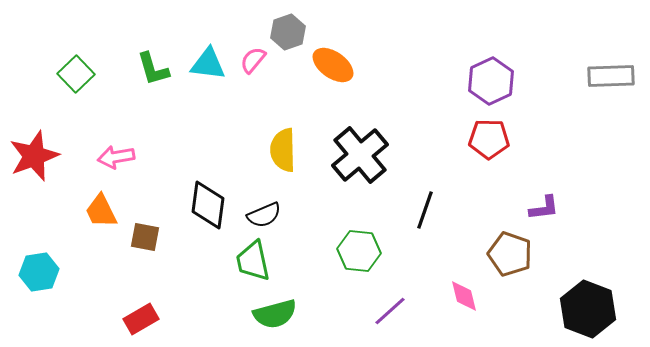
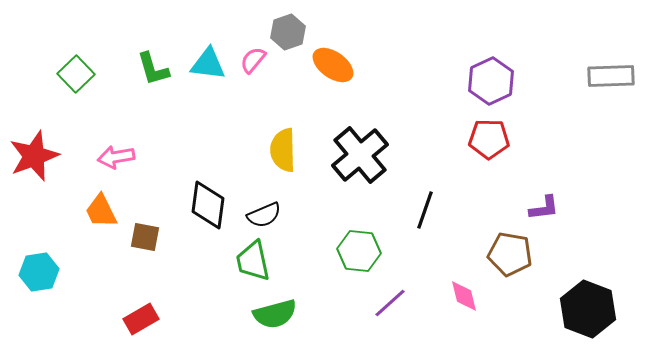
brown pentagon: rotated 9 degrees counterclockwise
purple line: moved 8 px up
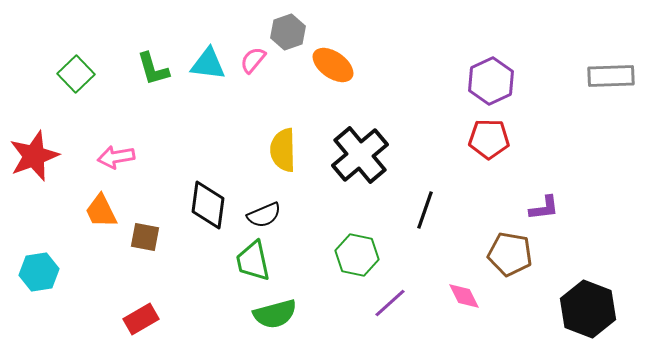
green hexagon: moved 2 px left, 4 px down; rotated 6 degrees clockwise
pink diamond: rotated 12 degrees counterclockwise
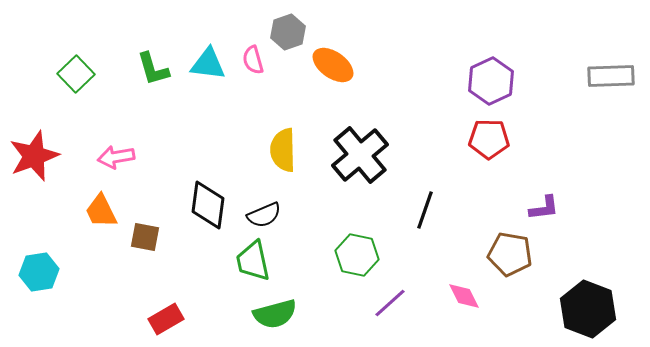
pink semicircle: rotated 56 degrees counterclockwise
red rectangle: moved 25 px right
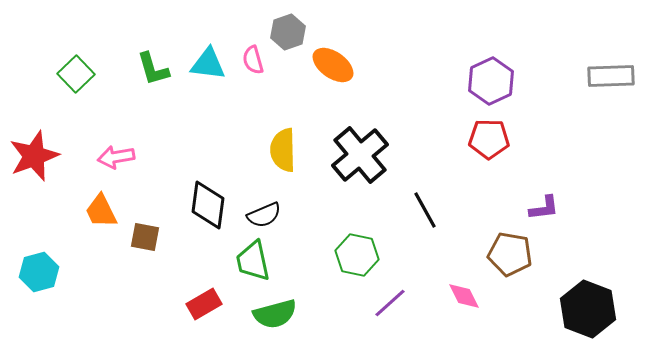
black line: rotated 48 degrees counterclockwise
cyan hexagon: rotated 6 degrees counterclockwise
red rectangle: moved 38 px right, 15 px up
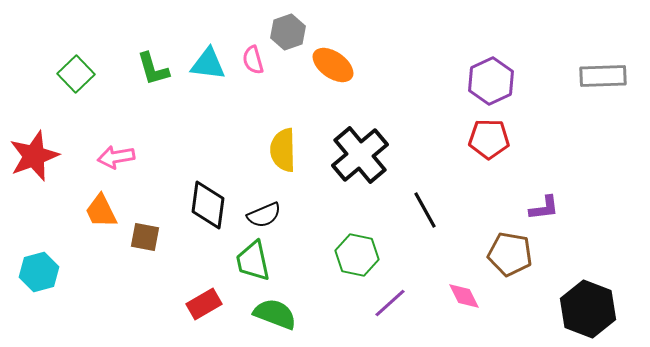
gray rectangle: moved 8 px left
green semicircle: rotated 144 degrees counterclockwise
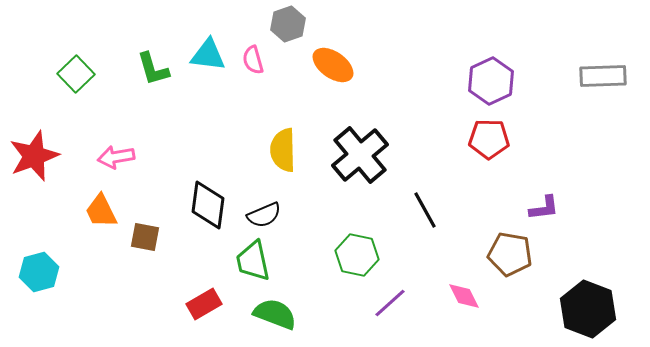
gray hexagon: moved 8 px up
cyan triangle: moved 9 px up
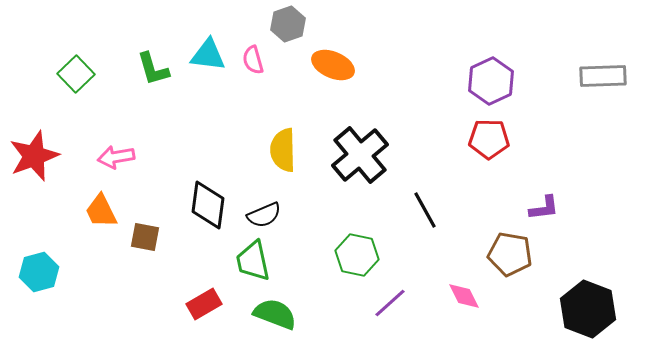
orange ellipse: rotated 12 degrees counterclockwise
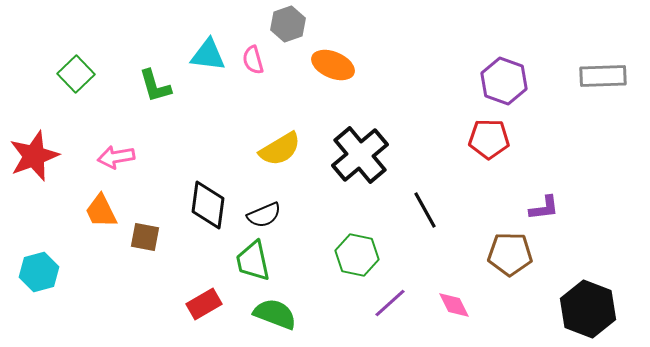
green L-shape: moved 2 px right, 17 px down
purple hexagon: moved 13 px right; rotated 15 degrees counterclockwise
yellow semicircle: moved 3 px left, 1 px up; rotated 120 degrees counterclockwise
brown pentagon: rotated 9 degrees counterclockwise
pink diamond: moved 10 px left, 9 px down
